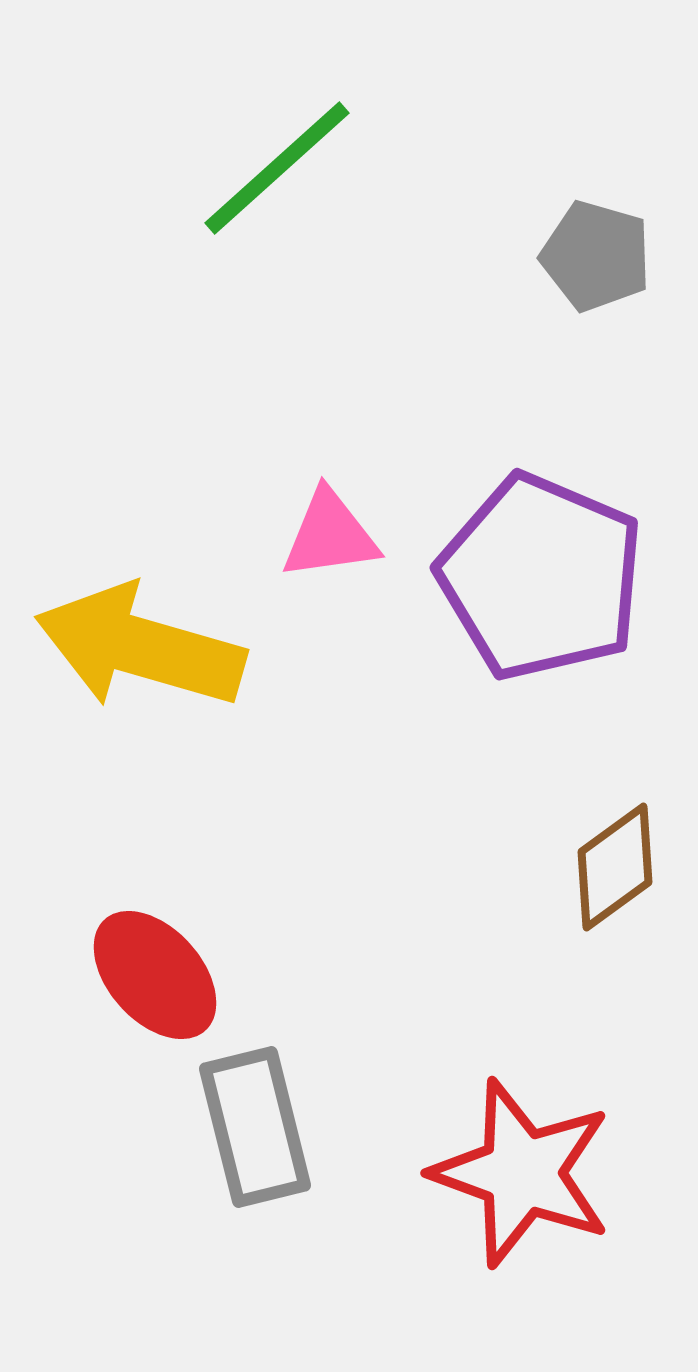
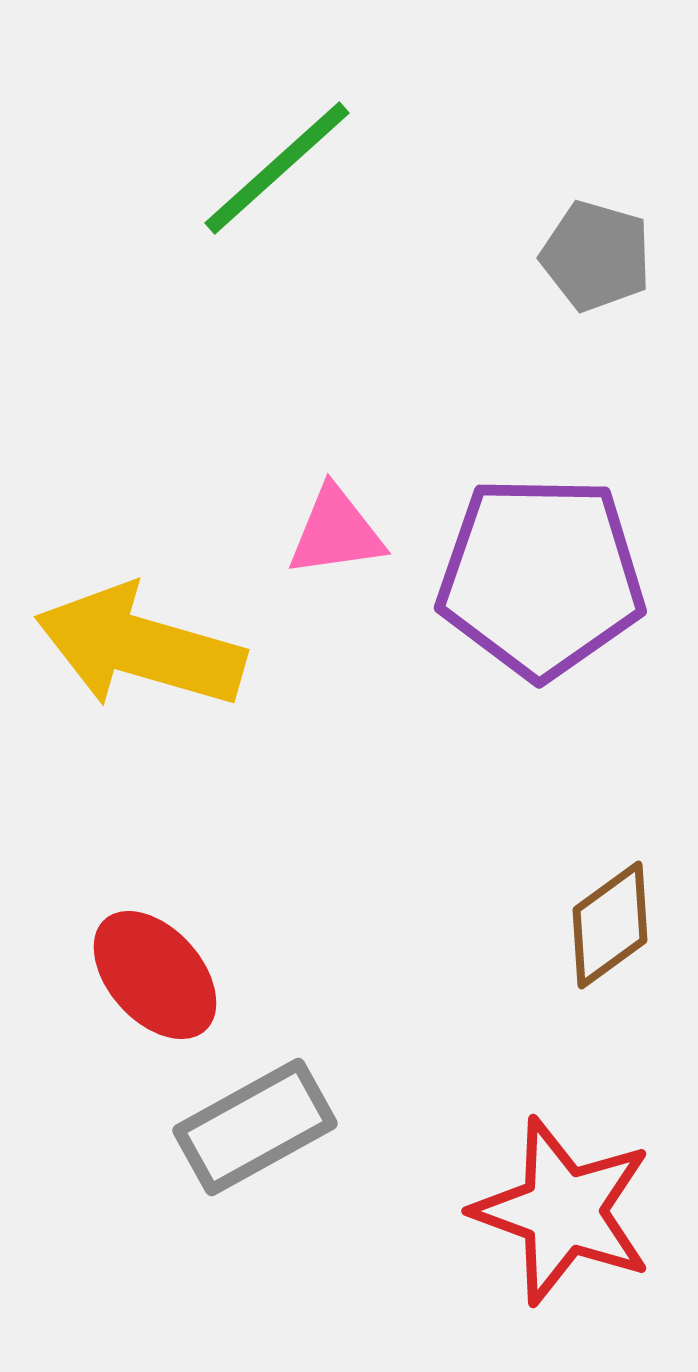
pink triangle: moved 6 px right, 3 px up
purple pentagon: rotated 22 degrees counterclockwise
brown diamond: moved 5 px left, 58 px down
gray rectangle: rotated 75 degrees clockwise
red star: moved 41 px right, 38 px down
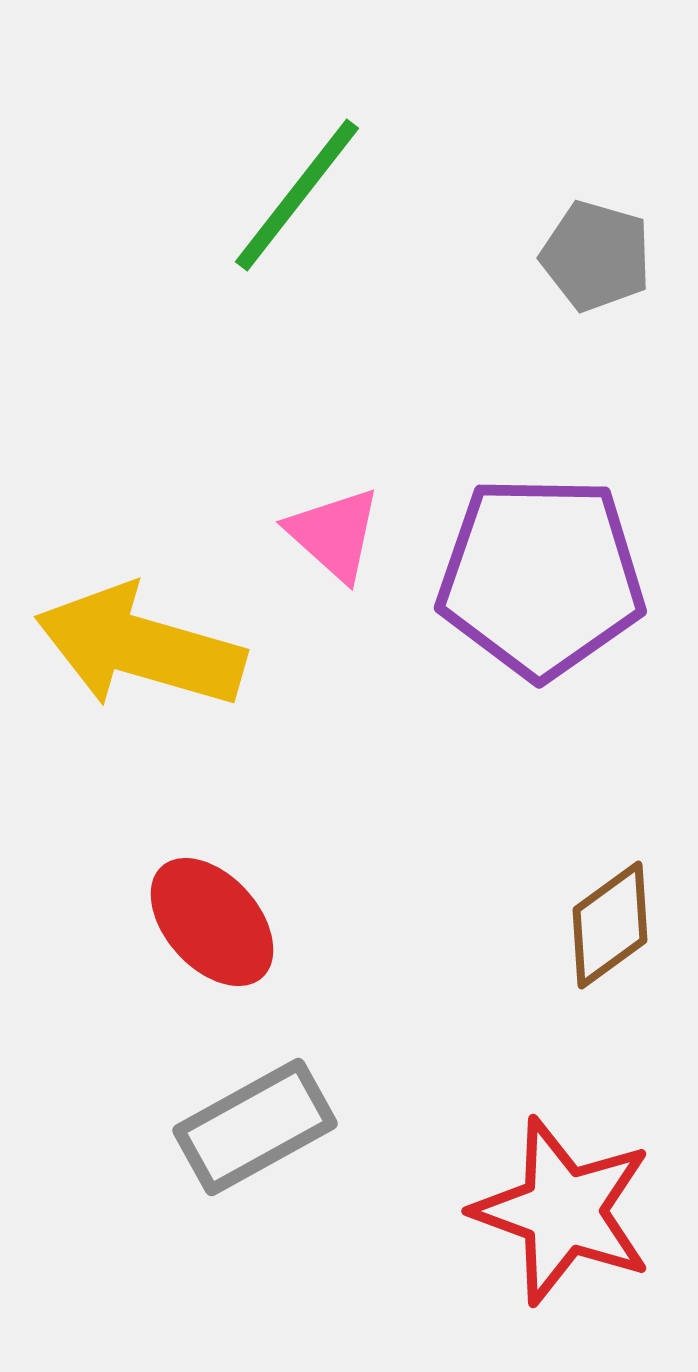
green line: moved 20 px right, 27 px down; rotated 10 degrees counterclockwise
pink triangle: moved 2 px left, 2 px down; rotated 50 degrees clockwise
red ellipse: moved 57 px right, 53 px up
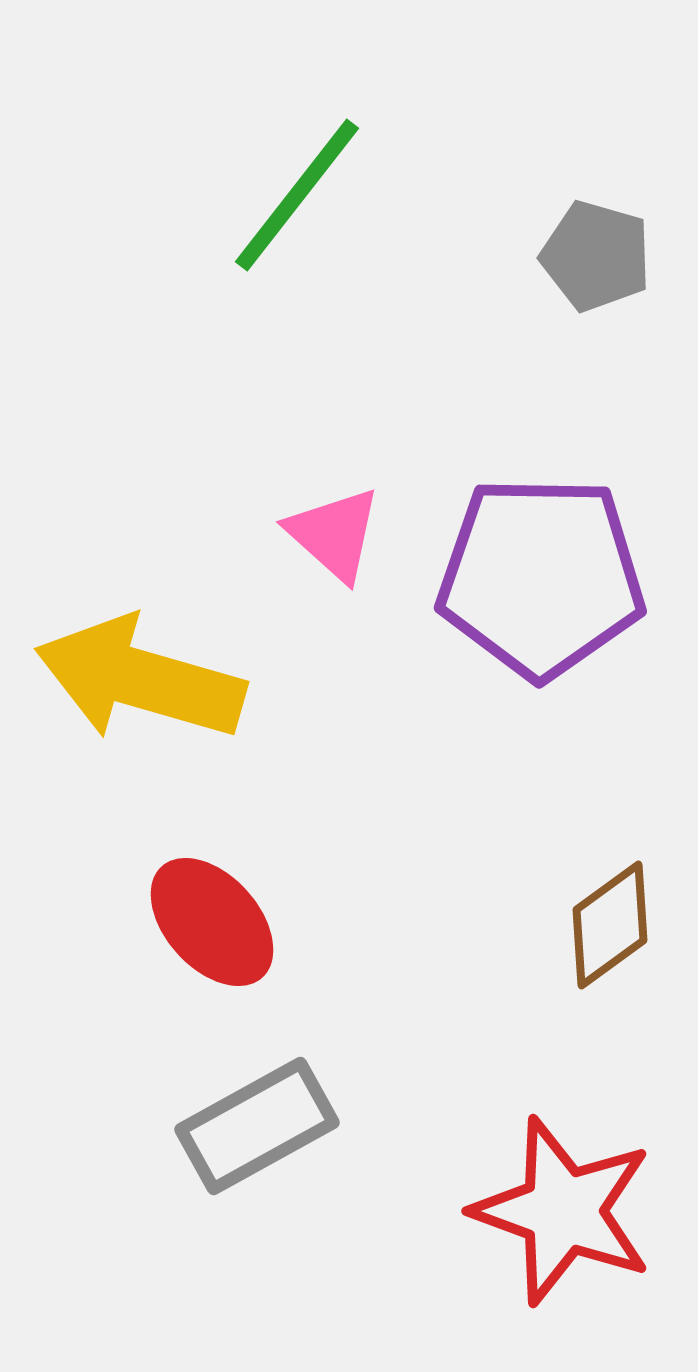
yellow arrow: moved 32 px down
gray rectangle: moved 2 px right, 1 px up
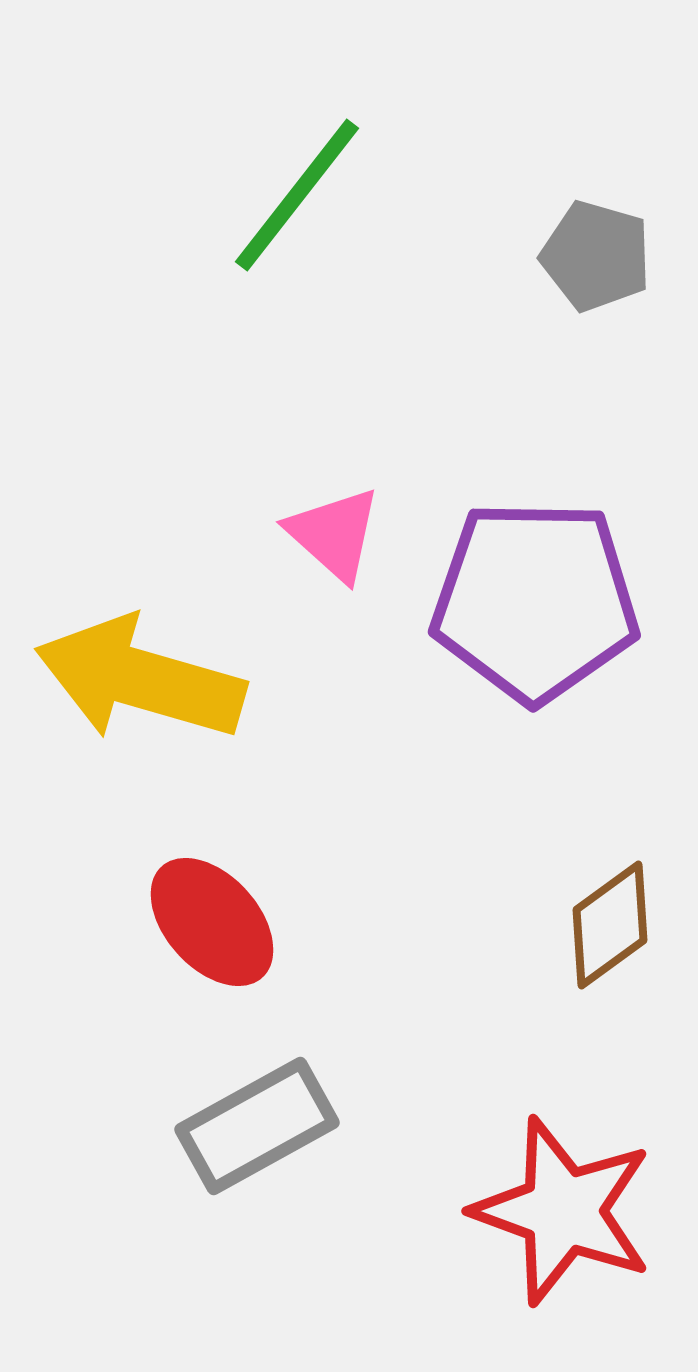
purple pentagon: moved 6 px left, 24 px down
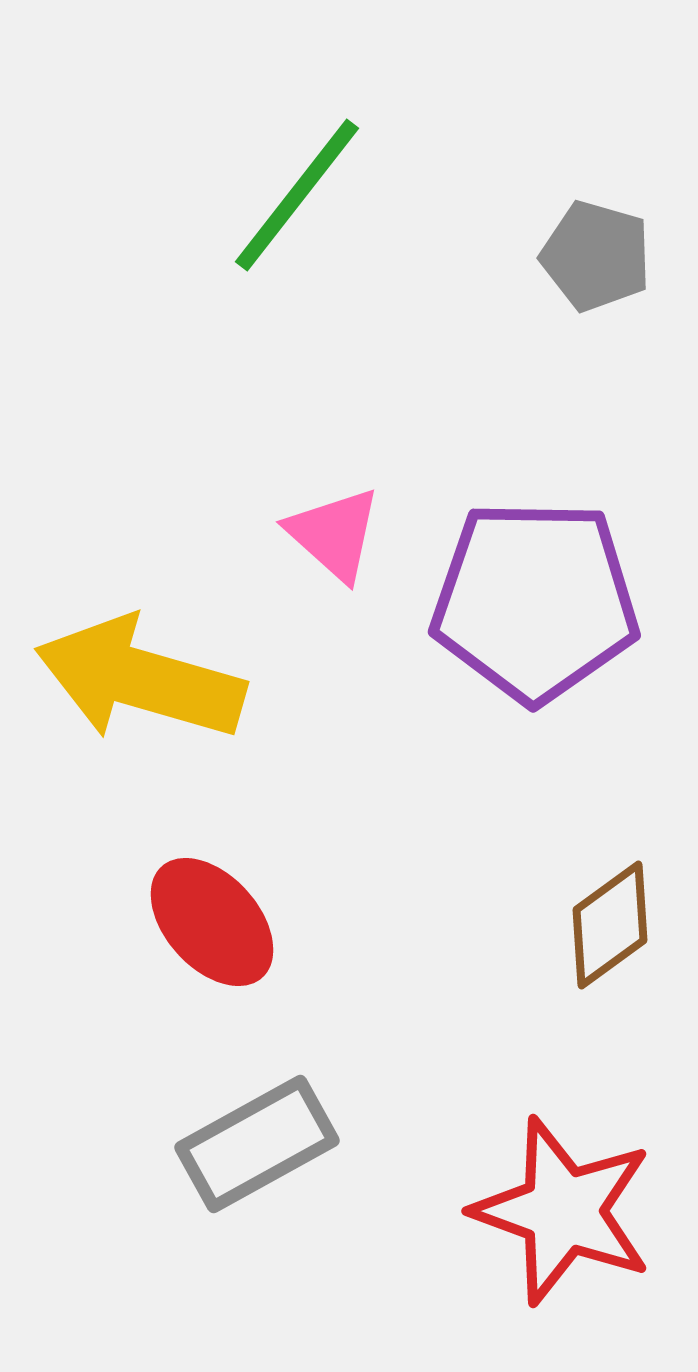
gray rectangle: moved 18 px down
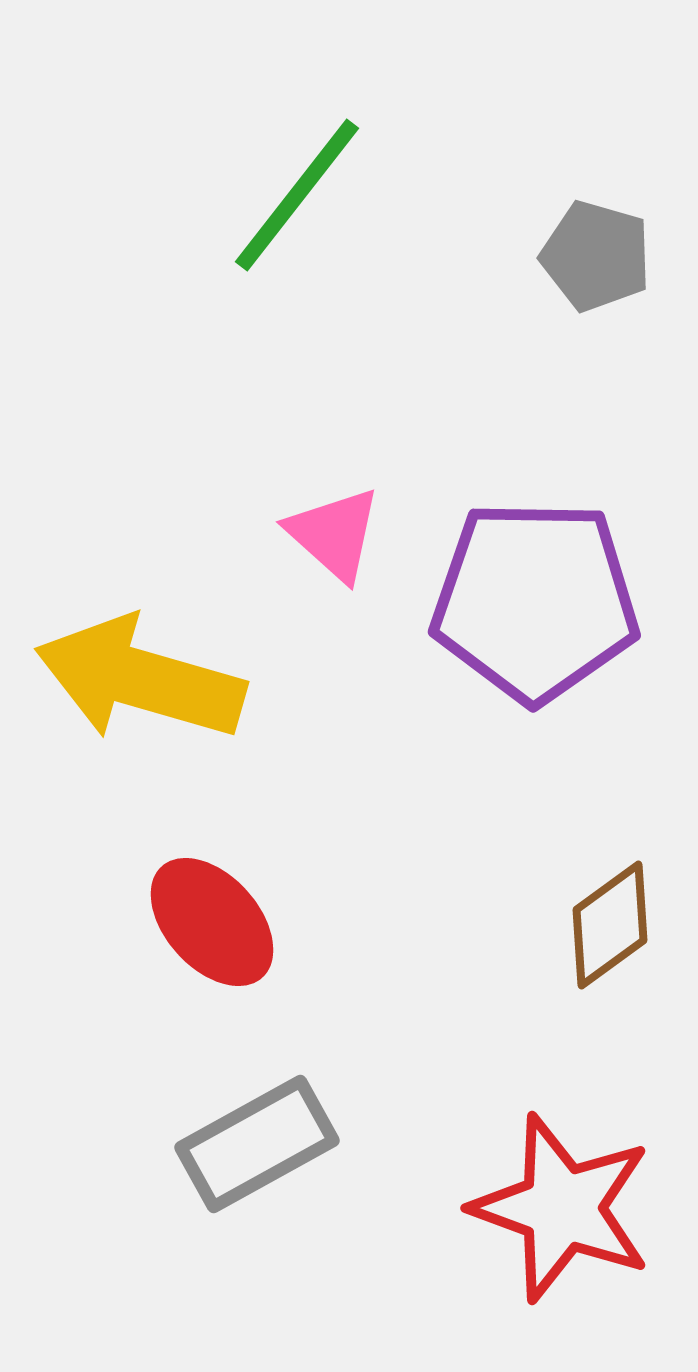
red star: moved 1 px left, 3 px up
